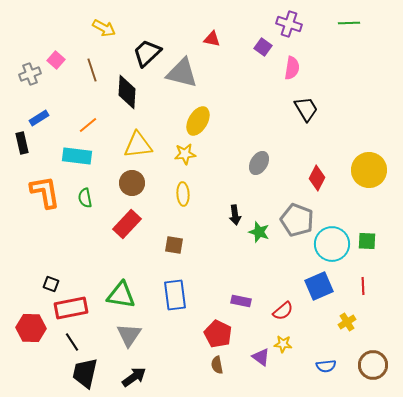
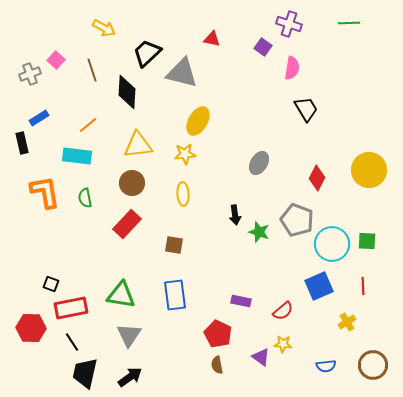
black arrow at (134, 377): moved 4 px left
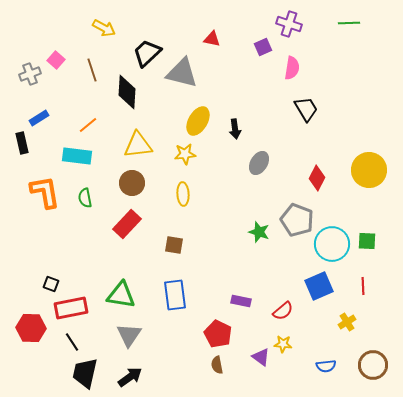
purple square at (263, 47): rotated 30 degrees clockwise
black arrow at (235, 215): moved 86 px up
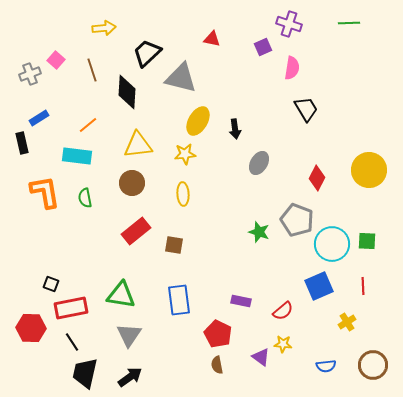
yellow arrow at (104, 28): rotated 35 degrees counterclockwise
gray triangle at (182, 73): moved 1 px left, 5 px down
red rectangle at (127, 224): moved 9 px right, 7 px down; rotated 8 degrees clockwise
blue rectangle at (175, 295): moved 4 px right, 5 px down
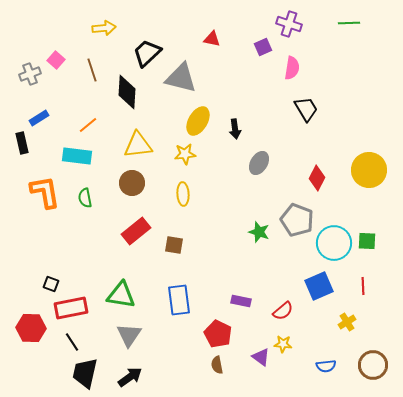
cyan circle at (332, 244): moved 2 px right, 1 px up
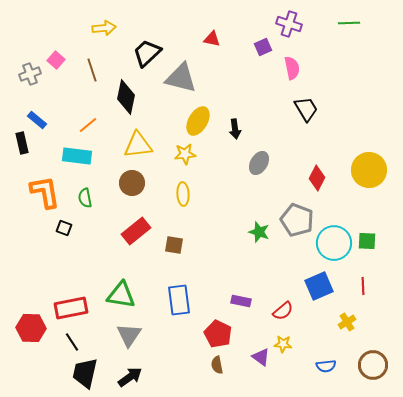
pink semicircle at (292, 68): rotated 20 degrees counterclockwise
black diamond at (127, 92): moved 1 px left, 5 px down; rotated 8 degrees clockwise
blue rectangle at (39, 118): moved 2 px left, 2 px down; rotated 72 degrees clockwise
black square at (51, 284): moved 13 px right, 56 px up
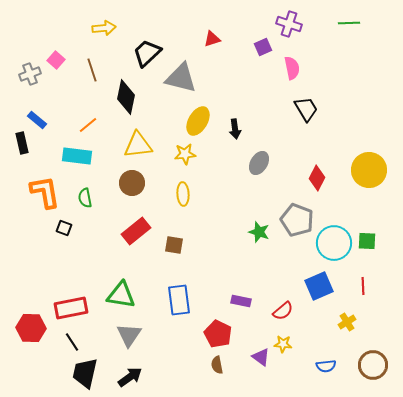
red triangle at (212, 39): rotated 30 degrees counterclockwise
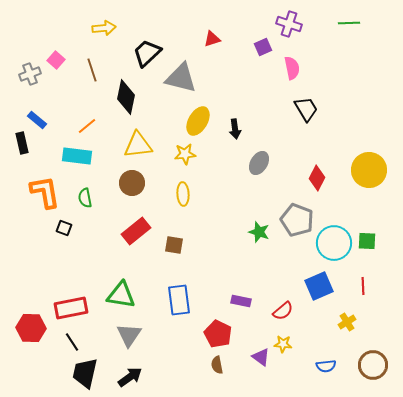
orange line at (88, 125): moved 1 px left, 1 px down
